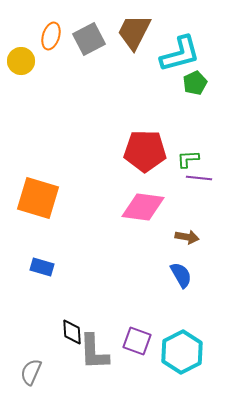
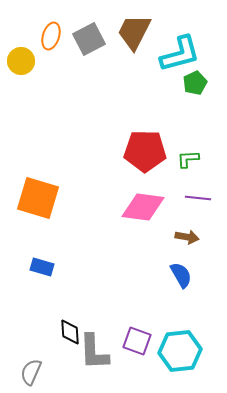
purple line: moved 1 px left, 20 px down
black diamond: moved 2 px left
cyan hexagon: moved 2 px left, 1 px up; rotated 21 degrees clockwise
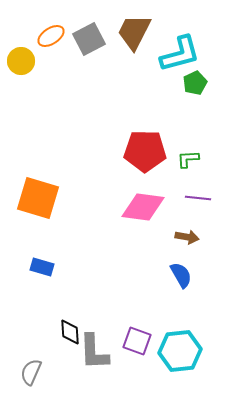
orange ellipse: rotated 40 degrees clockwise
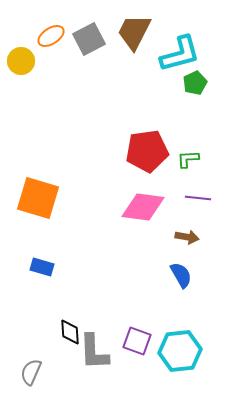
red pentagon: moved 2 px right; rotated 9 degrees counterclockwise
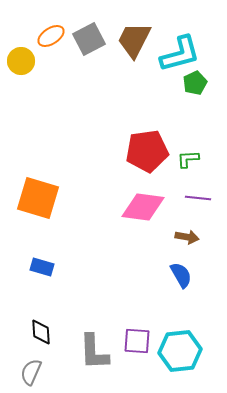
brown trapezoid: moved 8 px down
black diamond: moved 29 px left
purple square: rotated 16 degrees counterclockwise
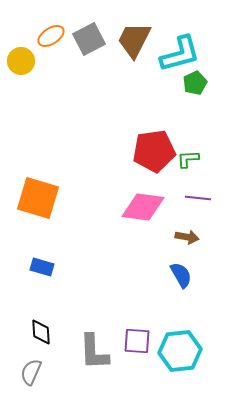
red pentagon: moved 7 px right
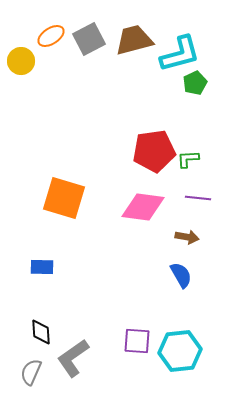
brown trapezoid: rotated 48 degrees clockwise
orange square: moved 26 px right
blue rectangle: rotated 15 degrees counterclockwise
gray L-shape: moved 21 px left, 6 px down; rotated 57 degrees clockwise
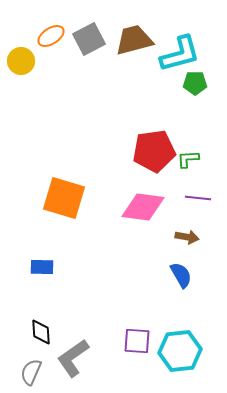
green pentagon: rotated 25 degrees clockwise
